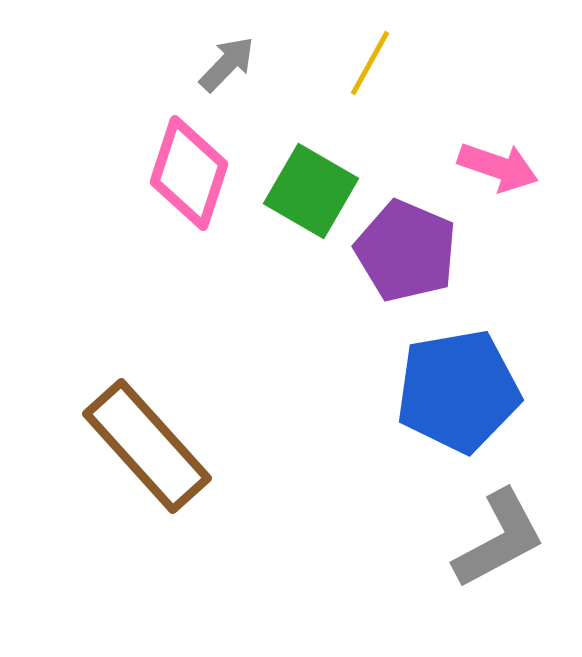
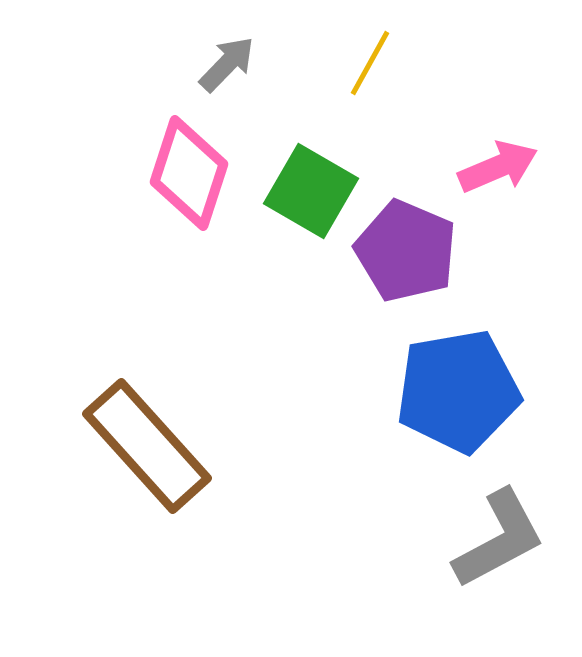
pink arrow: rotated 42 degrees counterclockwise
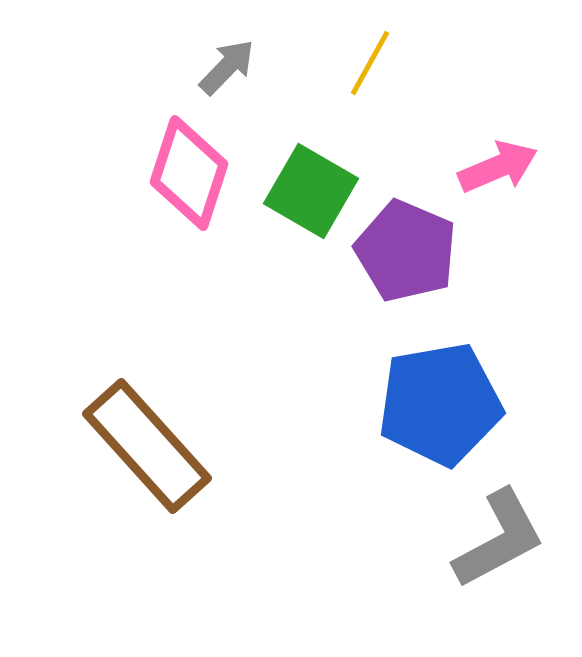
gray arrow: moved 3 px down
blue pentagon: moved 18 px left, 13 px down
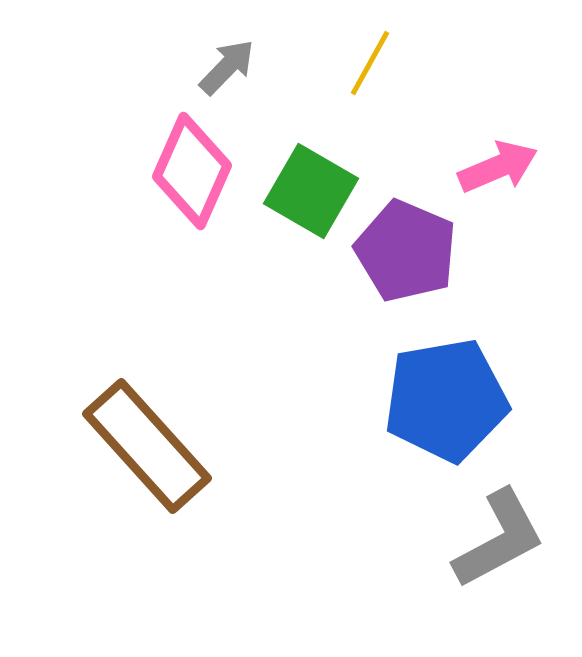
pink diamond: moved 3 px right, 2 px up; rotated 6 degrees clockwise
blue pentagon: moved 6 px right, 4 px up
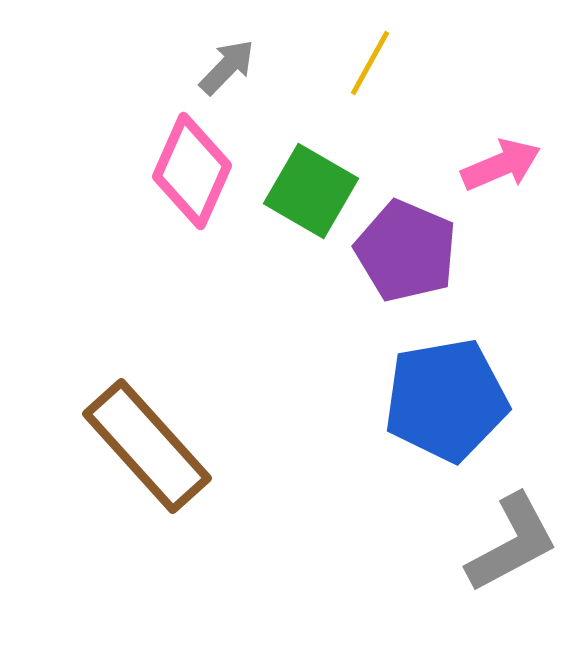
pink arrow: moved 3 px right, 2 px up
gray L-shape: moved 13 px right, 4 px down
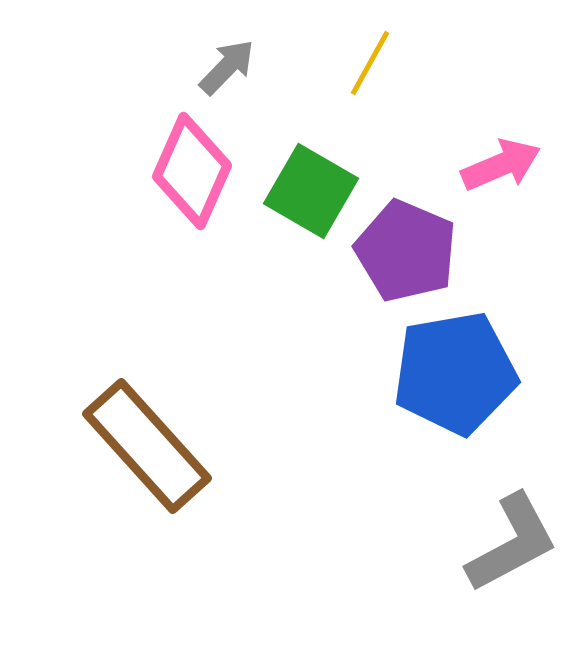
blue pentagon: moved 9 px right, 27 px up
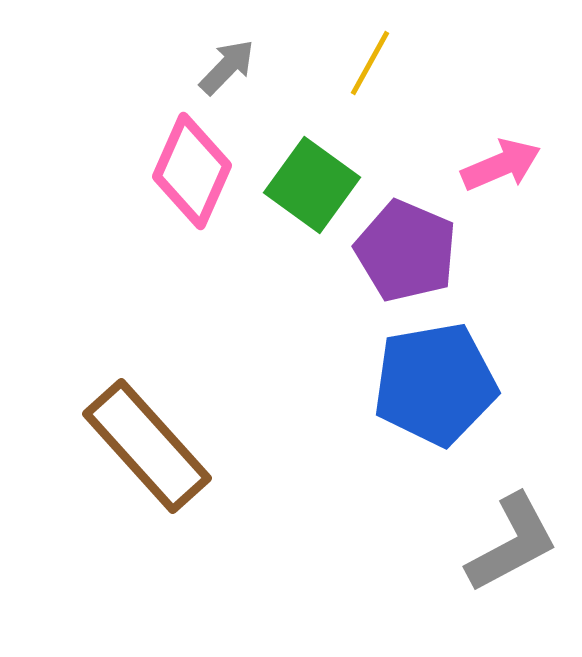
green square: moved 1 px right, 6 px up; rotated 6 degrees clockwise
blue pentagon: moved 20 px left, 11 px down
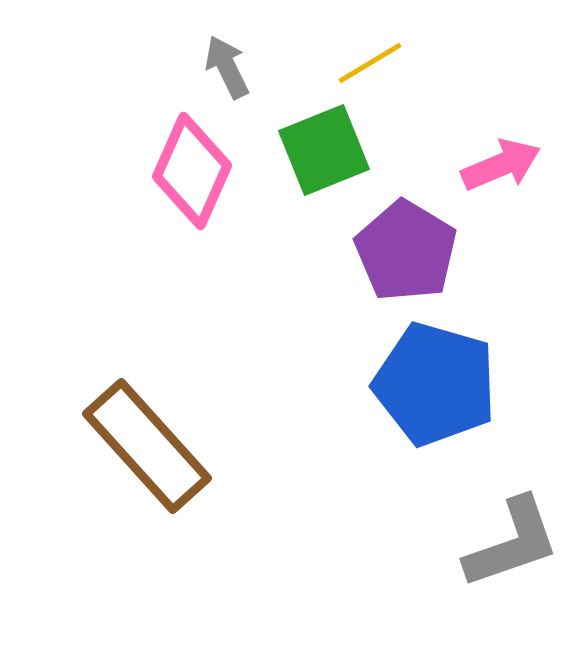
yellow line: rotated 30 degrees clockwise
gray arrow: rotated 70 degrees counterclockwise
green square: moved 12 px right, 35 px up; rotated 32 degrees clockwise
purple pentagon: rotated 8 degrees clockwise
blue pentagon: rotated 26 degrees clockwise
gray L-shape: rotated 9 degrees clockwise
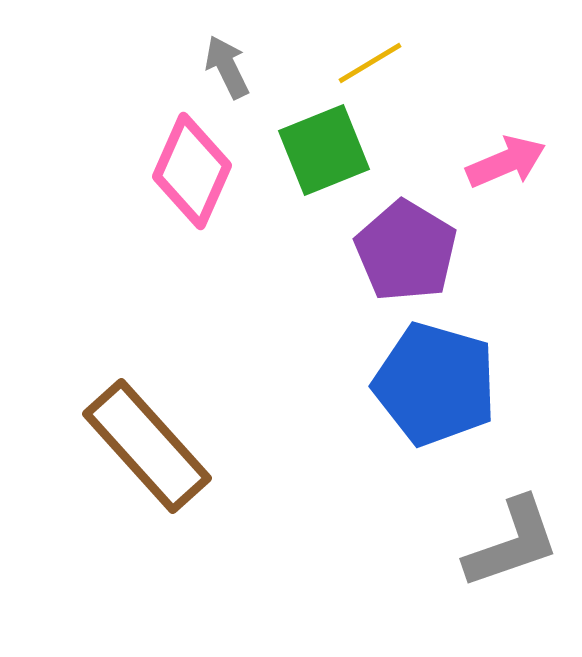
pink arrow: moved 5 px right, 3 px up
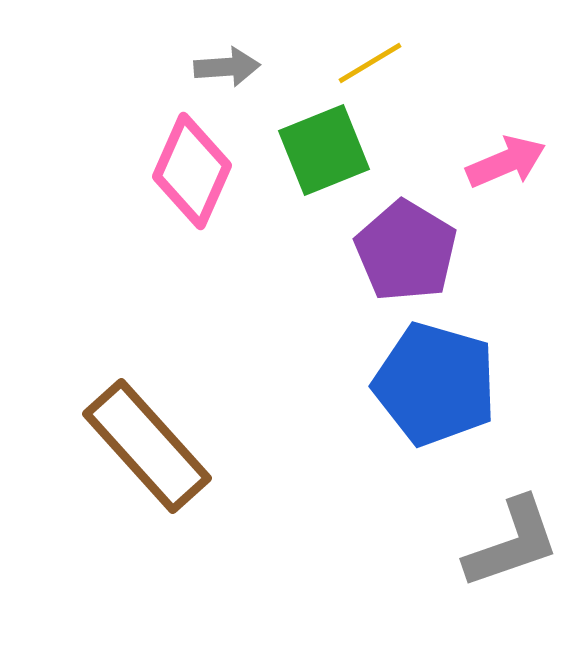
gray arrow: rotated 112 degrees clockwise
